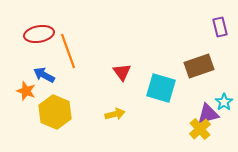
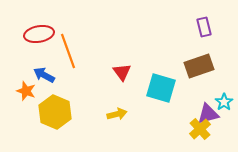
purple rectangle: moved 16 px left
yellow arrow: moved 2 px right
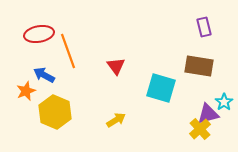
brown rectangle: rotated 28 degrees clockwise
red triangle: moved 6 px left, 6 px up
orange star: rotated 30 degrees clockwise
yellow arrow: moved 1 px left, 6 px down; rotated 18 degrees counterclockwise
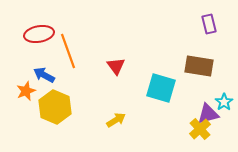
purple rectangle: moved 5 px right, 3 px up
yellow hexagon: moved 5 px up
